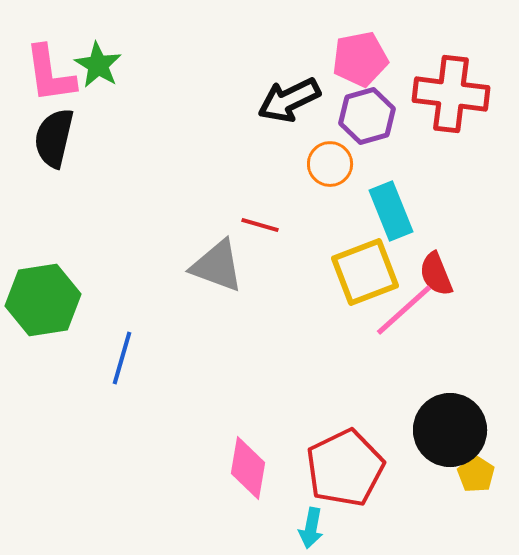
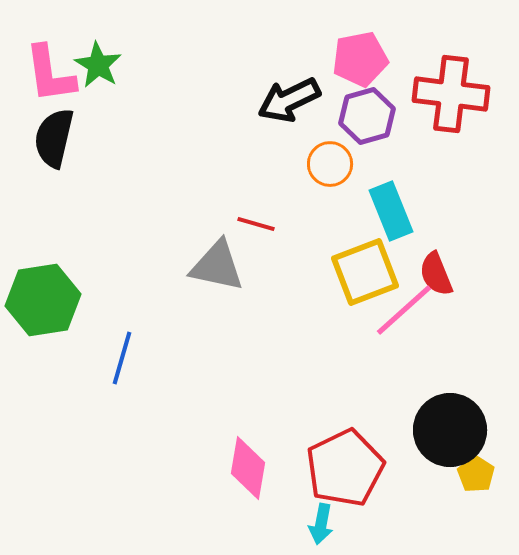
red line: moved 4 px left, 1 px up
gray triangle: rotated 8 degrees counterclockwise
cyan arrow: moved 10 px right, 4 px up
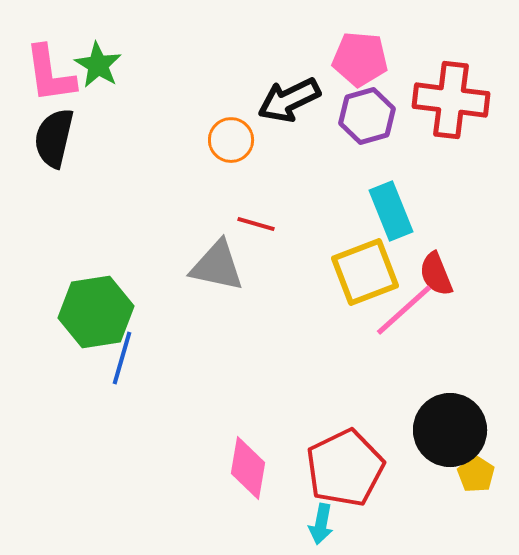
pink pentagon: rotated 16 degrees clockwise
red cross: moved 6 px down
orange circle: moved 99 px left, 24 px up
green hexagon: moved 53 px right, 12 px down
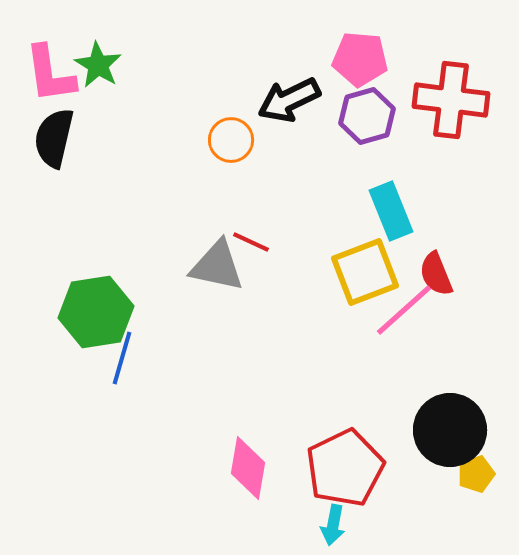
red line: moved 5 px left, 18 px down; rotated 9 degrees clockwise
yellow pentagon: rotated 21 degrees clockwise
cyan arrow: moved 12 px right, 1 px down
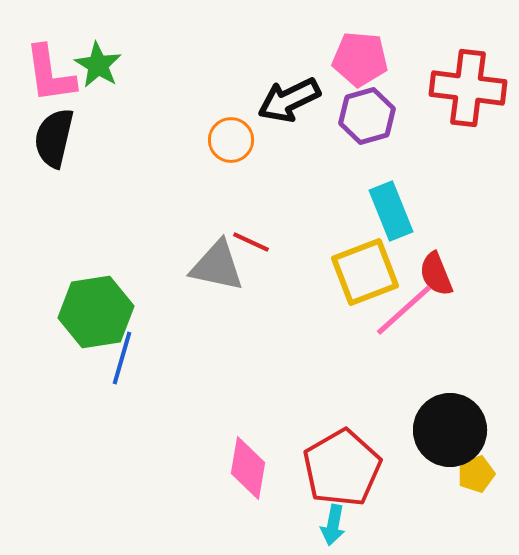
red cross: moved 17 px right, 12 px up
red pentagon: moved 3 px left; rotated 4 degrees counterclockwise
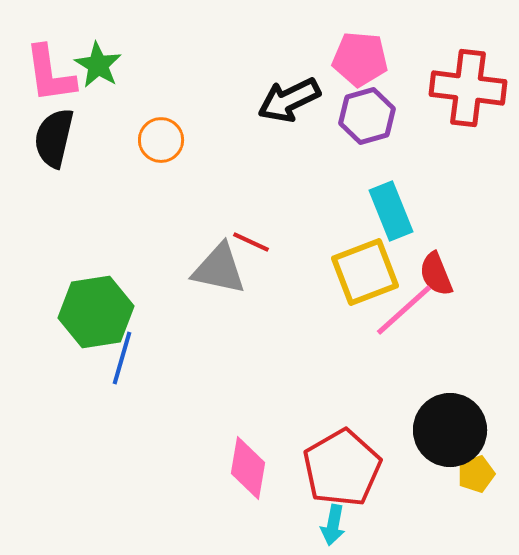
orange circle: moved 70 px left
gray triangle: moved 2 px right, 3 px down
